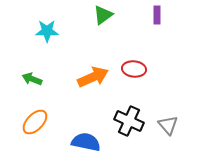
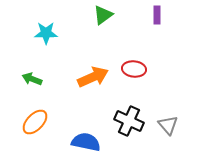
cyan star: moved 1 px left, 2 px down
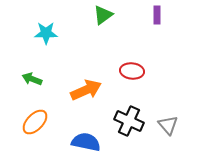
red ellipse: moved 2 px left, 2 px down
orange arrow: moved 7 px left, 13 px down
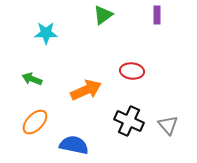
blue semicircle: moved 12 px left, 3 px down
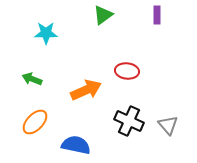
red ellipse: moved 5 px left
blue semicircle: moved 2 px right
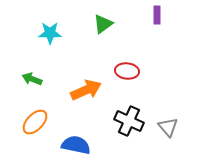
green triangle: moved 9 px down
cyan star: moved 4 px right
gray triangle: moved 2 px down
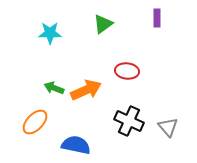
purple rectangle: moved 3 px down
green arrow: moved 22 px right, 9 px down
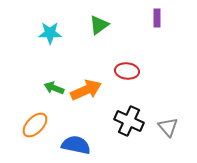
green triangle: moved 4 px left, 1 px down
orange ellipse: moved 3 px down
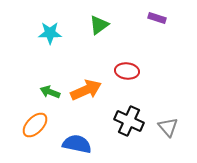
purple rectangle: rotated 72 degrees counterclockwise
green arrow: moved 4 px left, 4 px down
blue semicircle: moved 1 px right, 1 px up
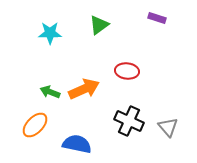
orange arrow: moved 2 px left, 1 px up
